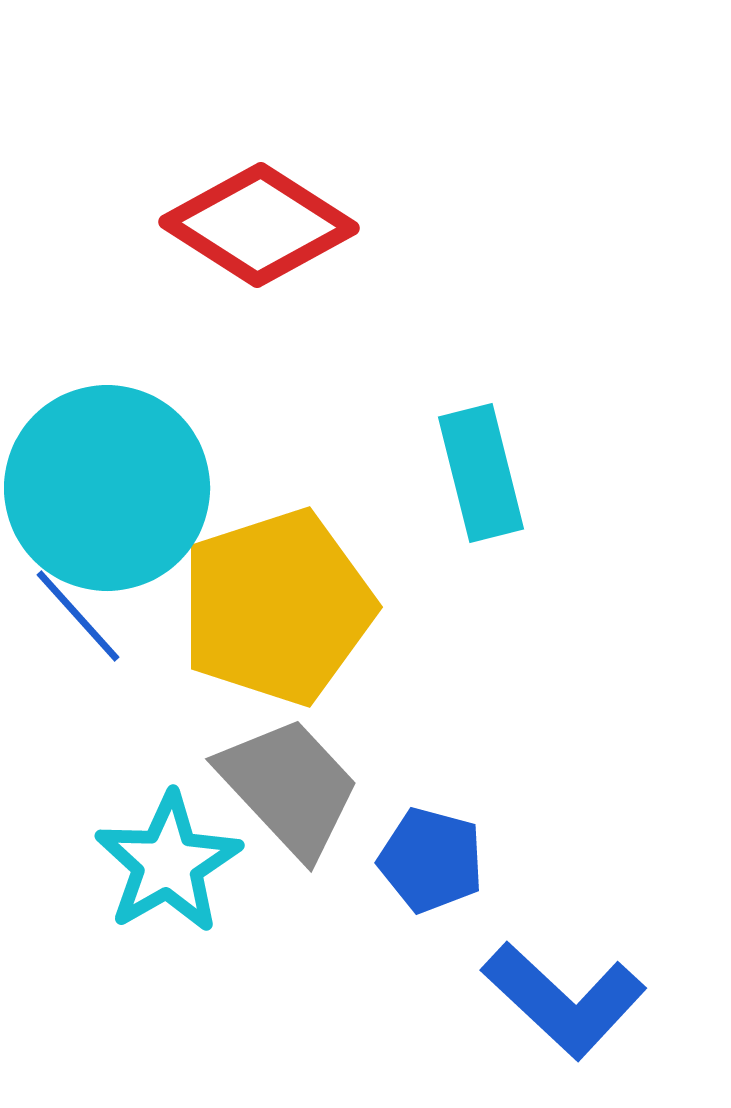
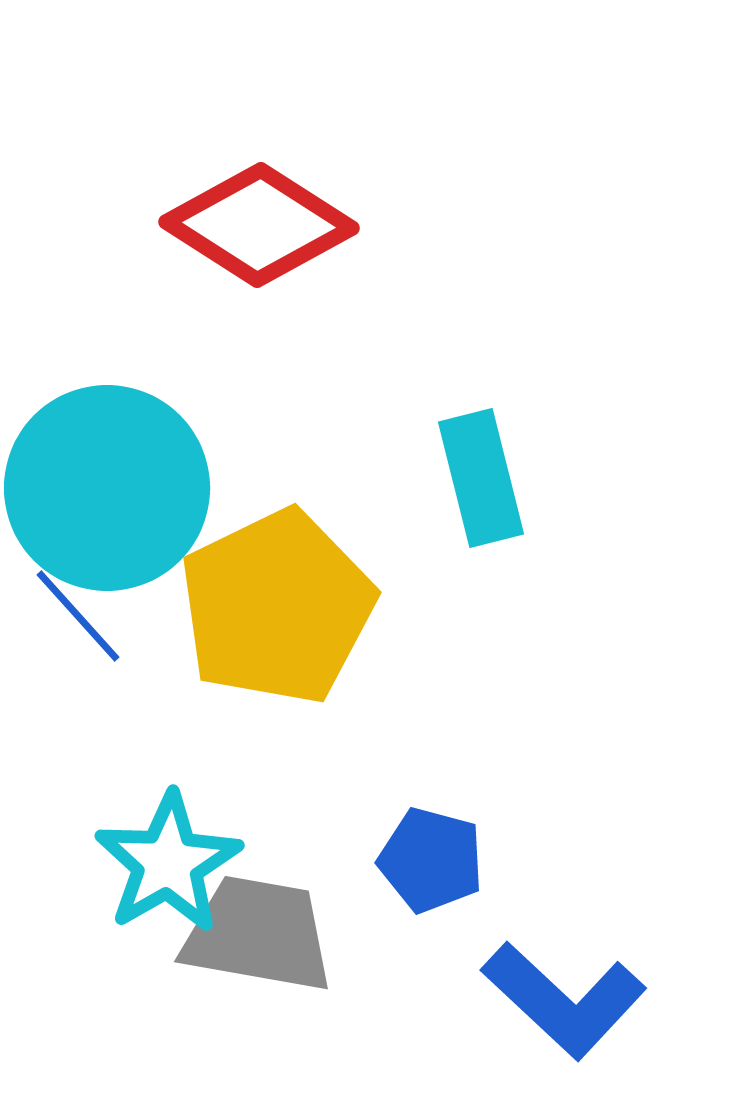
cyan rectangle: moved 5 px down
yellow pentagon: rotated 8 degrees counterclockwise
gray trapezoid: moved 31 px left, 147 px down; rotated 37 degrees counterclockwise
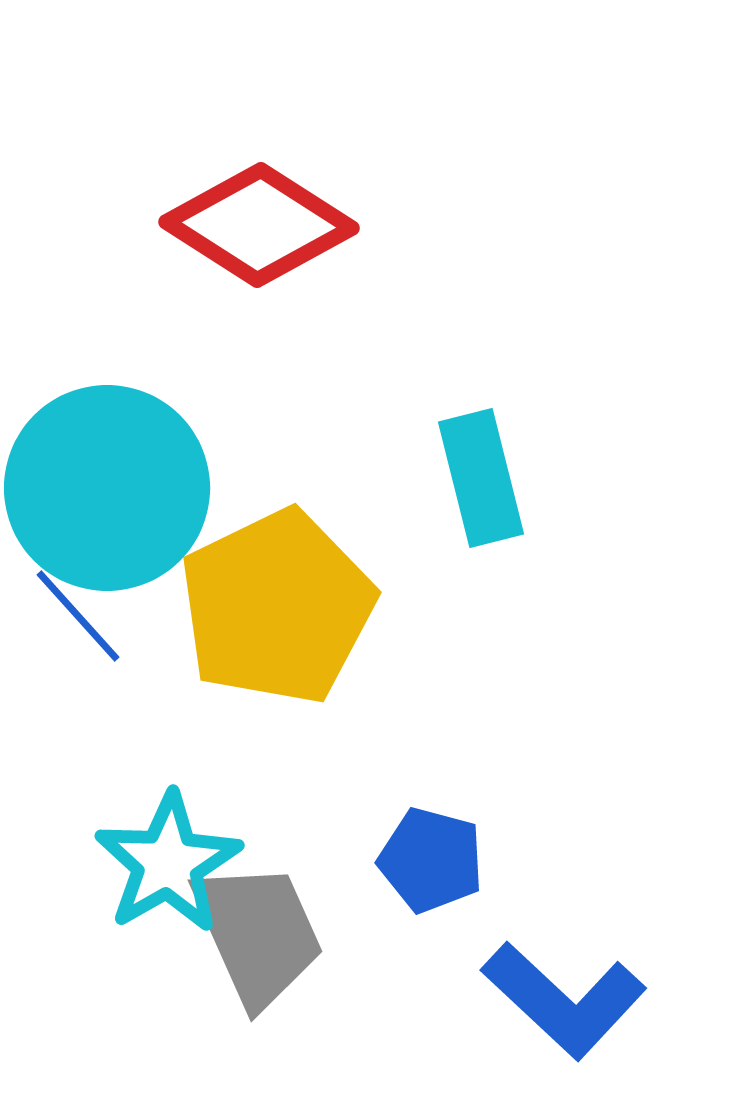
gray trapezoid: rotated 56 degrees clockwise
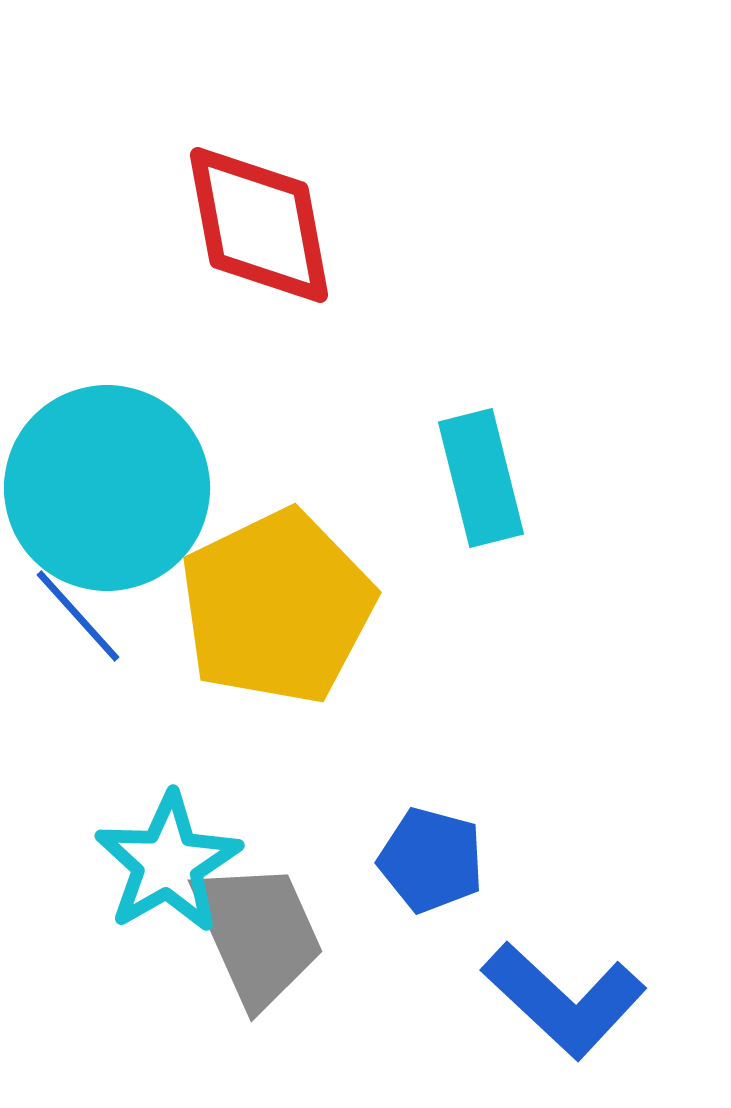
red diamond: rotated 47 degrees clockwise
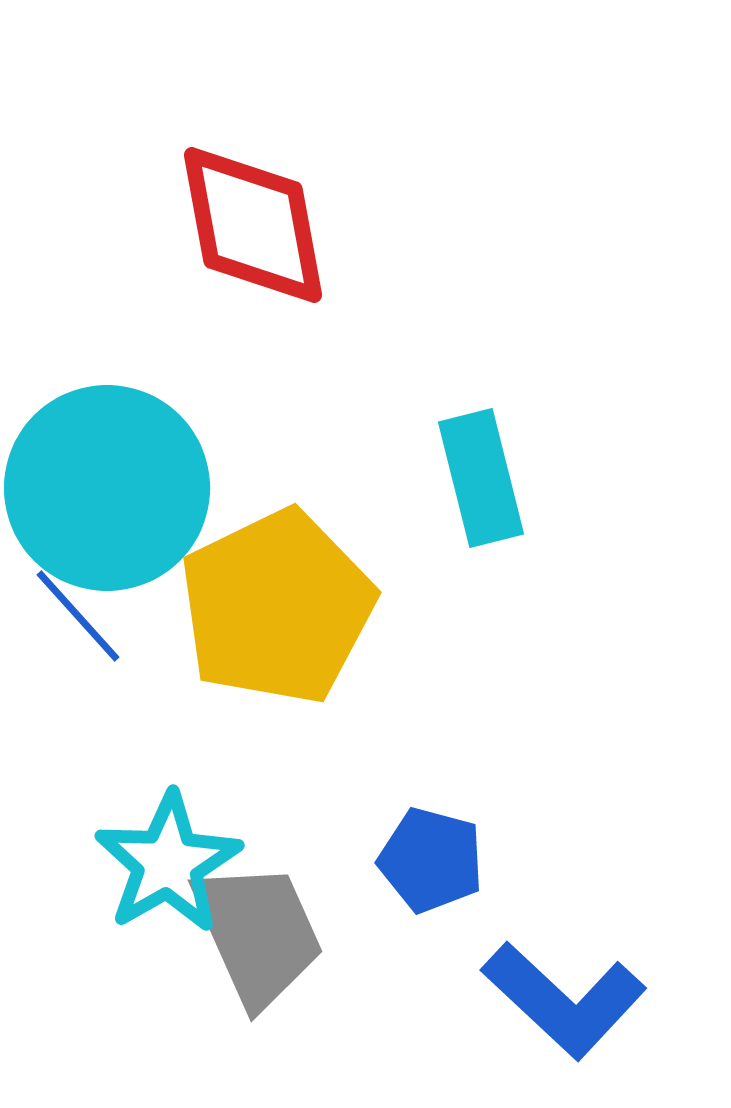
red diamond: moved 6 px left
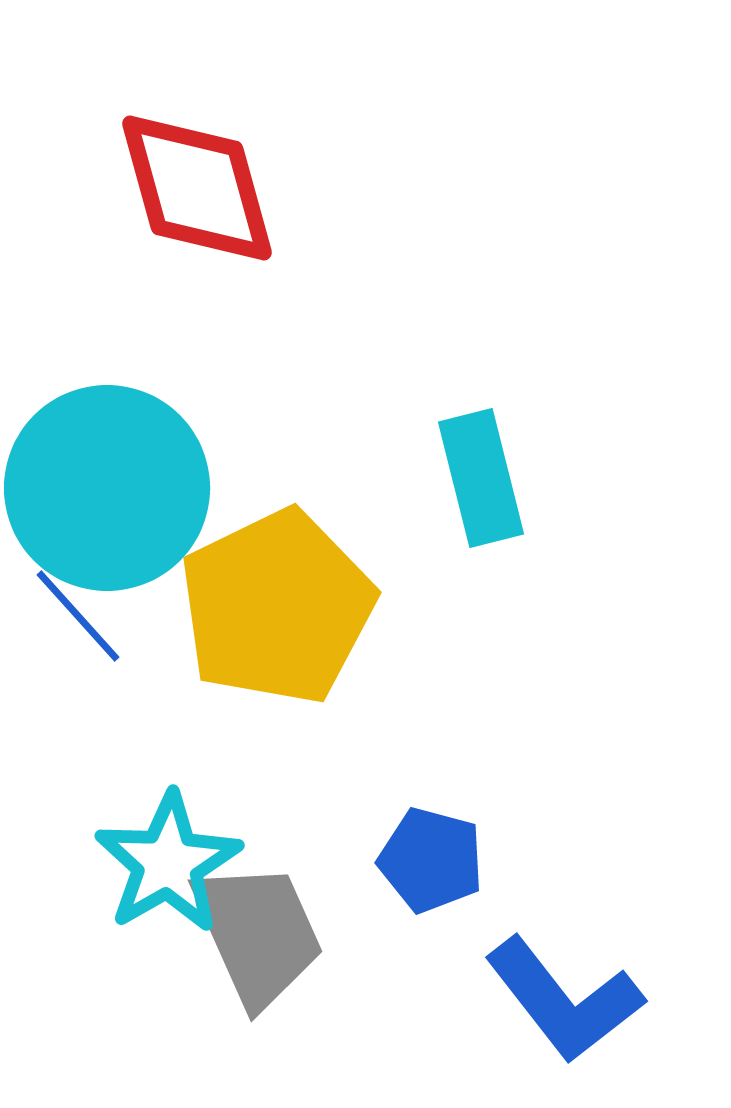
red diamond: moved 56 px left, 37 px up; rotated 5 degrees counterclockwise
blue L-shape: rotated 9 degrees clockwise
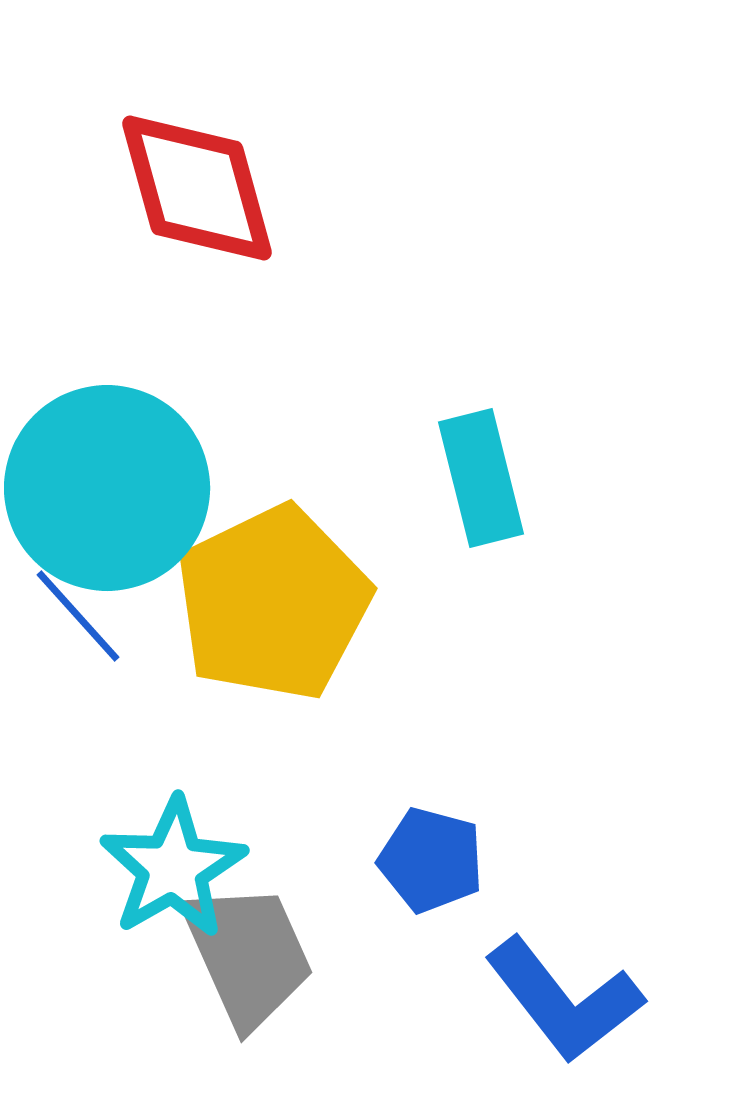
yellow pentagon: moved 4 px left, 4 px up
cyan star: moved 5 px right, 5 px down
gray trapezoid: moved 10 px left, 21 px down
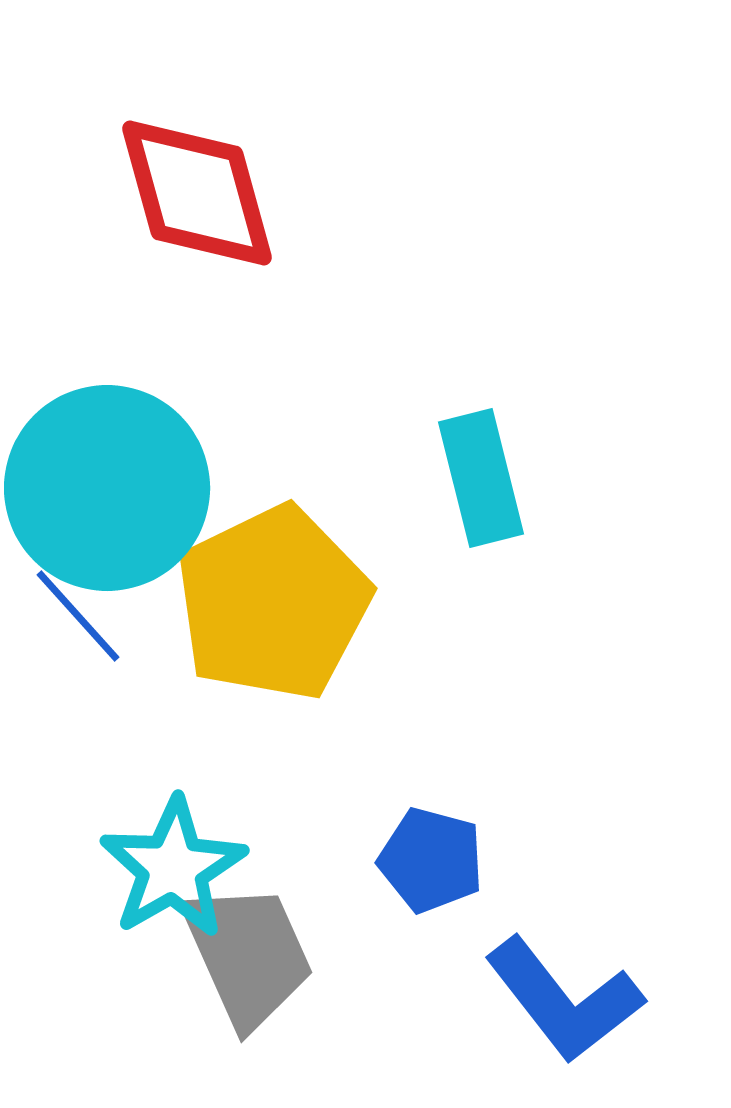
red diamond: moved 5 px down
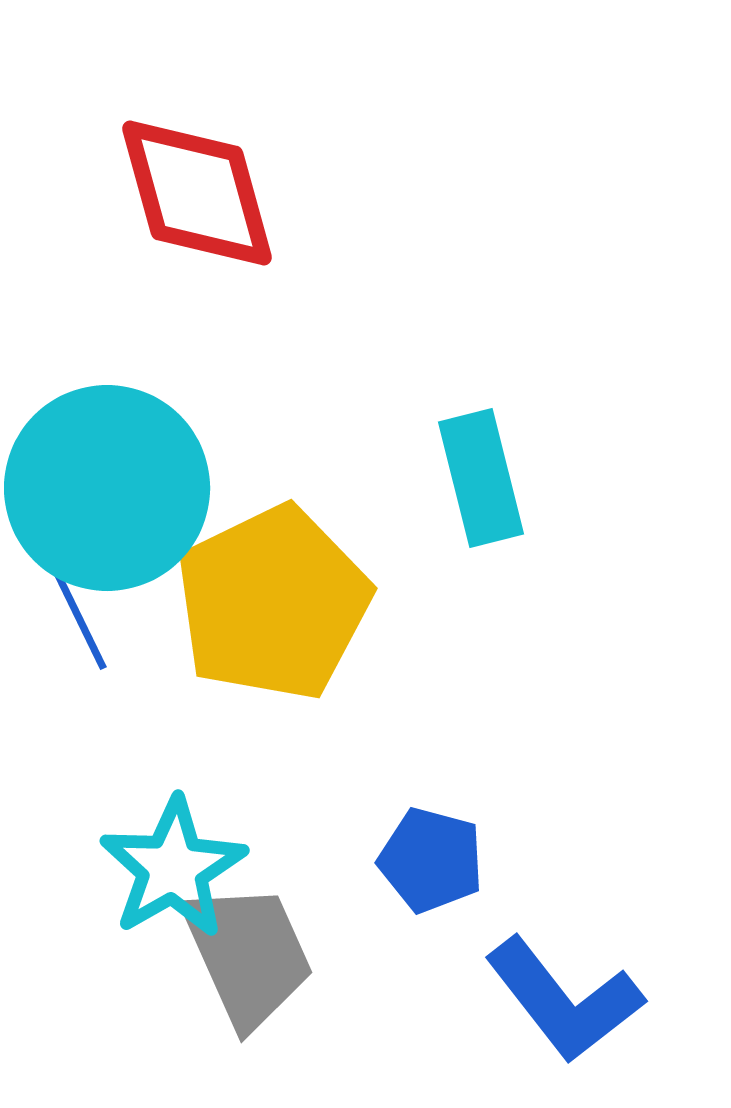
blue line: rotated 16 degrees clockwise
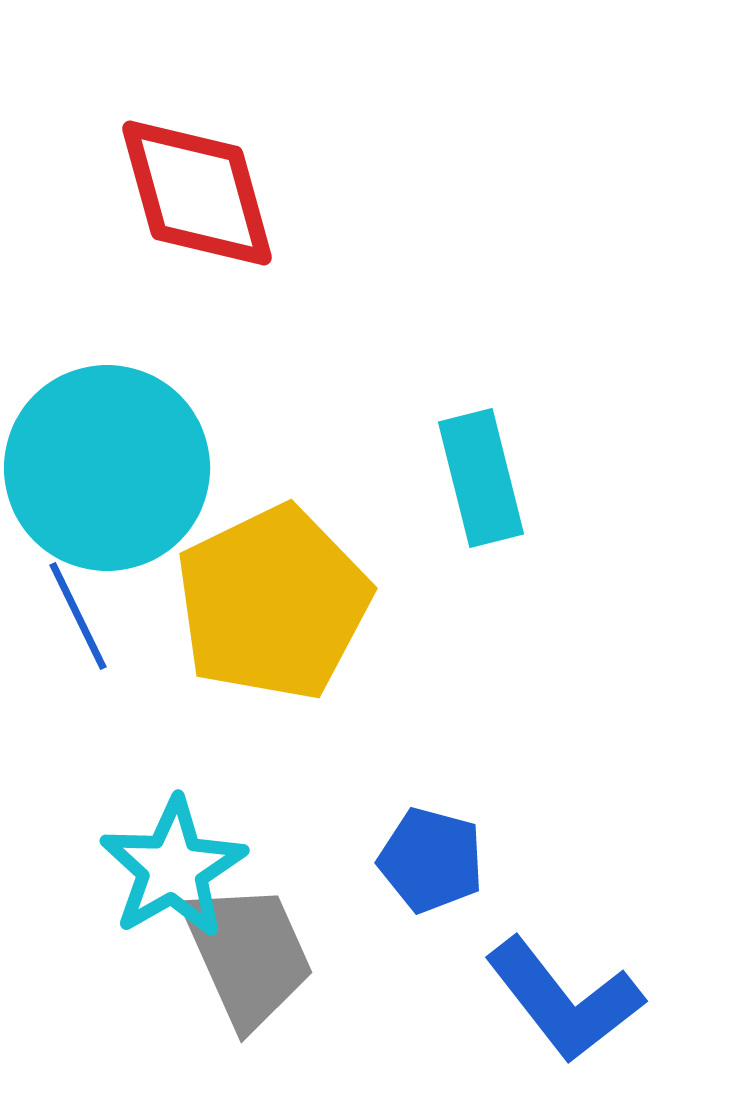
cyan circle: moved 20 px up
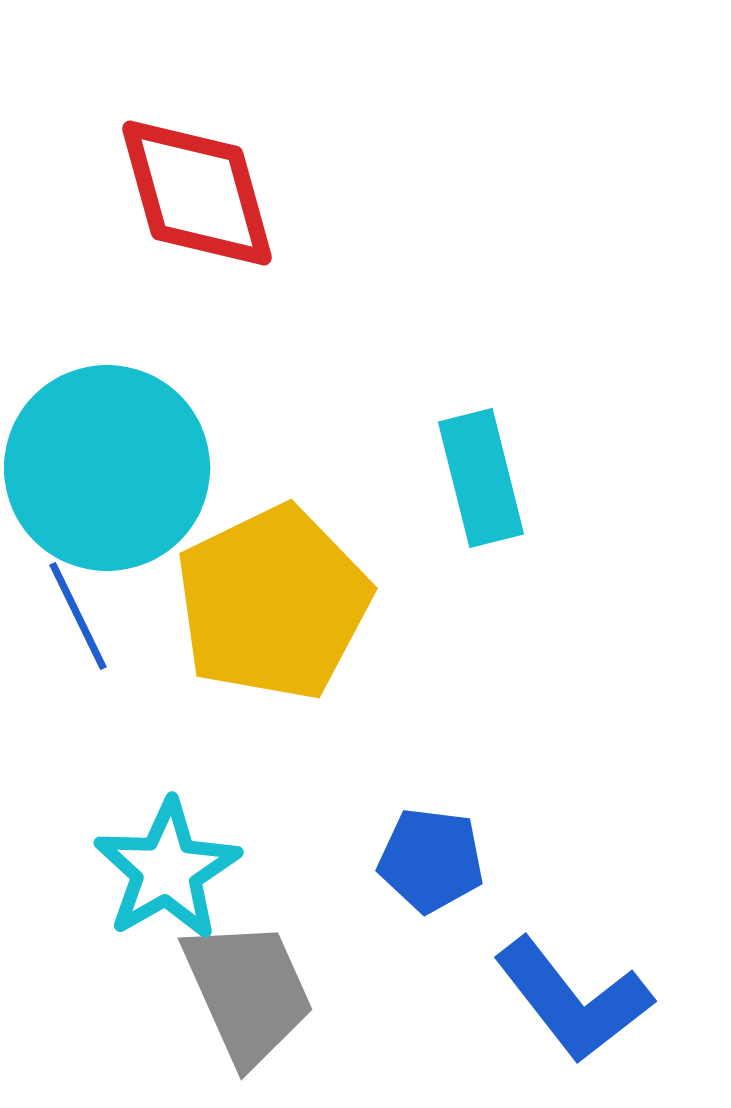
blue pentagon: rotated 8 degrees counterclockwise
cyan star: moved 6 px left, 2 px down
gray trapezoid: moved 37 px down
blue L-shape: moved 9 px right
